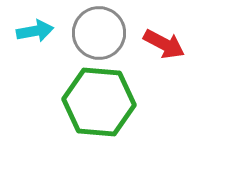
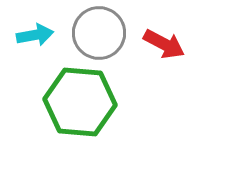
cyan arrow: moved 4 px down
green hexagon: moved 19 px left
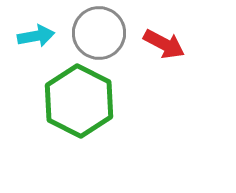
cyan arrow: moved 1 px right, 1 px down
green hexagon: moved 1 px left, 1 px up; rotated 22 degrees clockwise
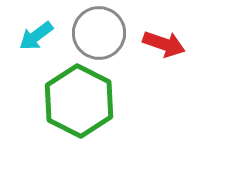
cyan arrow: rotated 153 degrees clockwise
red arrow: rotated 9 degrees counterclockwise
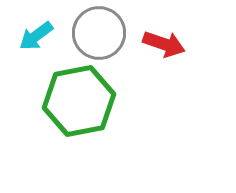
green hexagon: rotated 22 degrees clockwise
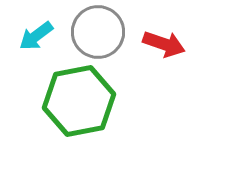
gray circle: moved 1 px left, 1 px up
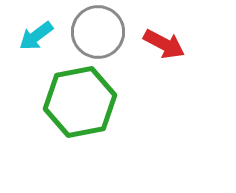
red arrow: rotated 9 degrees clockwise
green hexagon: moved 1 px right, 1 px down
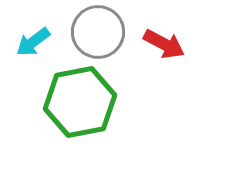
cyan arrow: moved 3 px left, 6 px down
